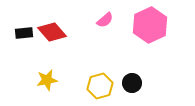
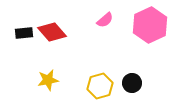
yellow star: moved 1 px right
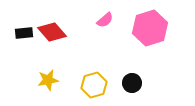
pink hexagon: moved 3 px down; rotated 8 degrees clockwise
yellow hexagon: moved 6 px left, 1 px up
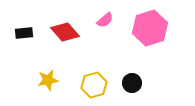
red diamond: moved 13 px right
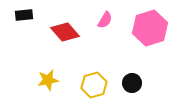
pink semicircle: rotated 18 degrees counterclockwise
black rectangle: moved 18 px up
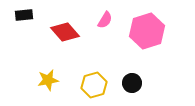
pink hexagon: moved 3 px left, 3 px down
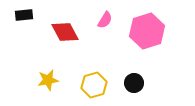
red diamond: rotated 12 degrees clockwise
black circle: moved 2 px right
